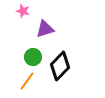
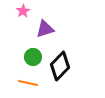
pink star: rotated 24 degrees clockwise
orange line: moved 1 px right, 2 px down; rotated 66 degrees clockwise
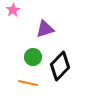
pink star: moved 10 px left, 1 px up
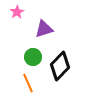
pink star: moved 4 px right, 2 px down
purple triangle: moved 1 px left
orange line: rotated 54 degrees clockwise
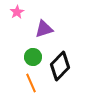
orange line: moved 3 px right
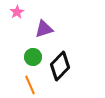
orange line: moved 1 px left, 2 px down
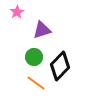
purple triangle: moved 2 px left, 1 px down
green circle: moved 1 px right
orange line: moved 6 px right, 2 px up; rotated 30 degrees counterclockwise
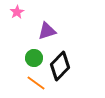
purple triangle: moved 5 px right, 1 px down
green circle: moved 1 px down
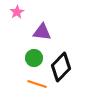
purple triangle: moved 5 px left, 1 px down; rotated 24 degrees clockwise
black diamond: moved 1 px right, 1 px down
orange line: moved 1 px right, 1 px down; rotated 18 degrees counterclockwise
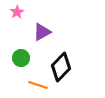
purple triangle: rotated 36 degrees counterclockwise
green circle: moved 13 px left
orange line: moved 1 px right, 1 px down
